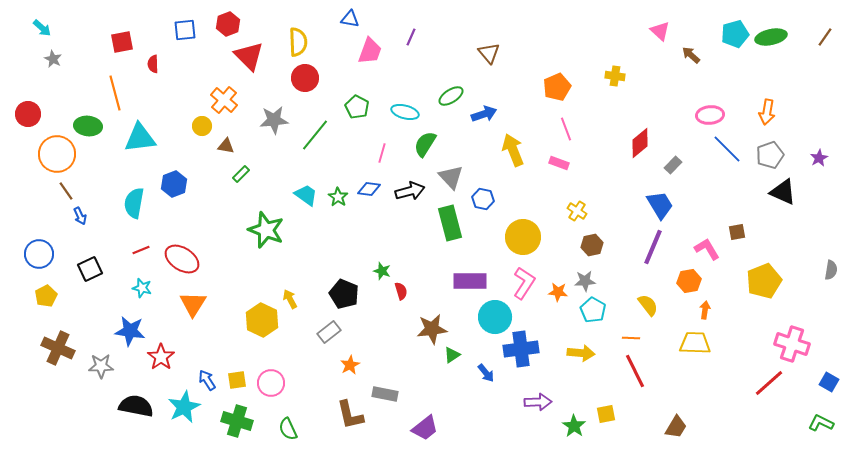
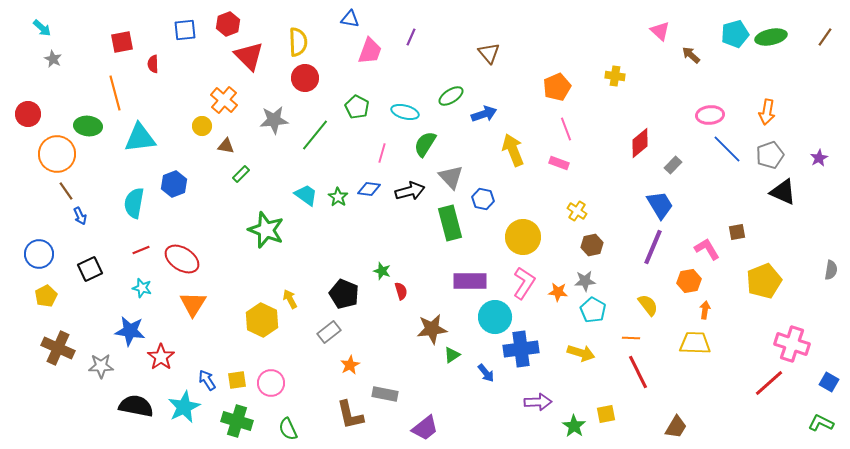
yellow arrow at (581, 353): rotated 12 degrees clockwise
red line at (635, 371): moved 3 px right, 1 px down
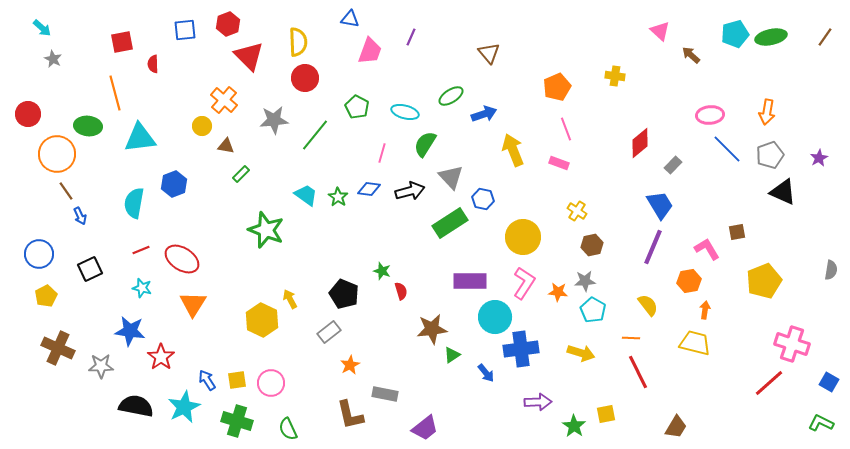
green rectangle at (450, 223): rotated 72 degrees clockwise
yellow trapezoid at (695, 343): rotated 12 degrees clockwise
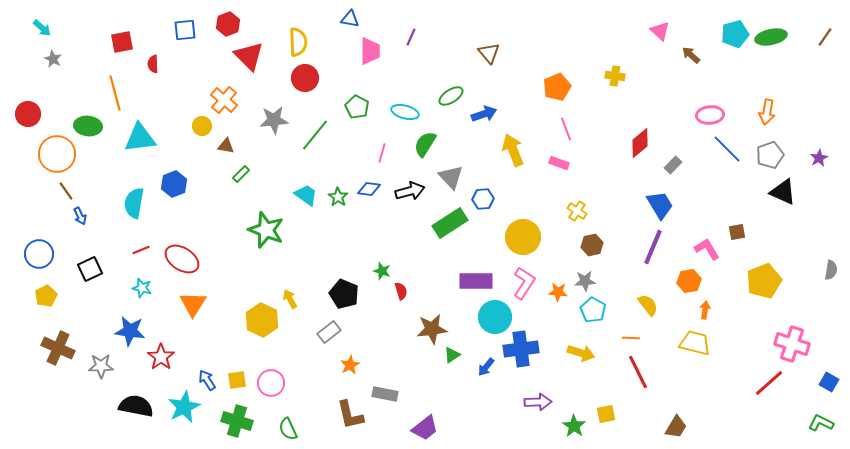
pink trapezoid at (370, 51): rotated 20 degrees counterclockwise
blue hexagon at (483, 199): rotated 15 degrees counterclockwise
purple rectangle at (470, 281): moved 6 px right
blue arrow at (486, 373): moved 6 px up; rotated 78 degrees clockwise
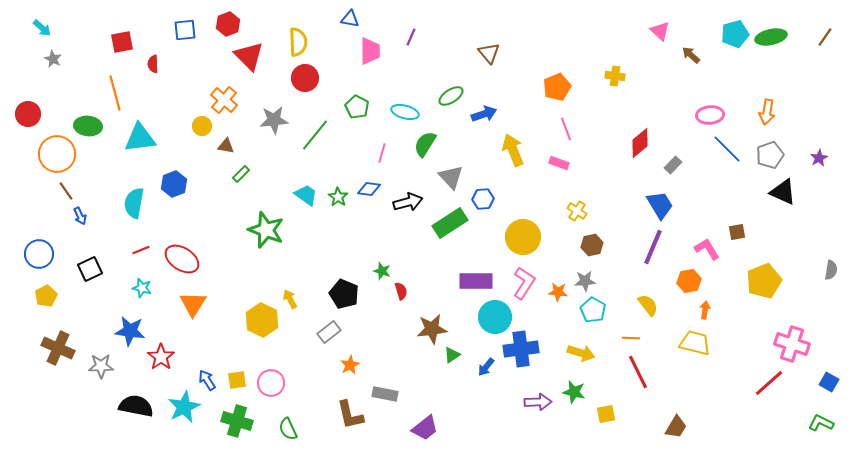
black arrow at (410, 191): moved 2 px left, 11 px down
green star at (574, 426): moved 34 px up; rotated 20 degrees counterclockwise
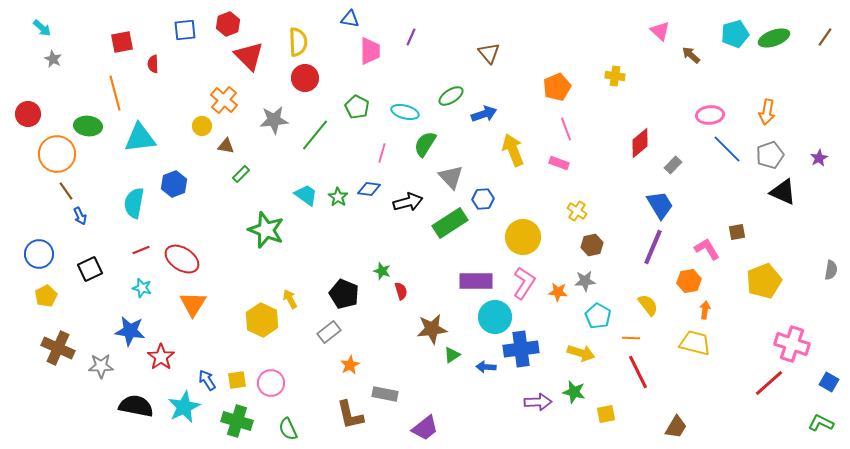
green ellipse at (771, 37): moved 3 px right, 1 px down; rotated 8 degrees counterclockwise
cyan pentagon at (593, 310): moved 5 px right, 6 px down
blue arrow at (486, 367): rotated 54 degrees clockwise
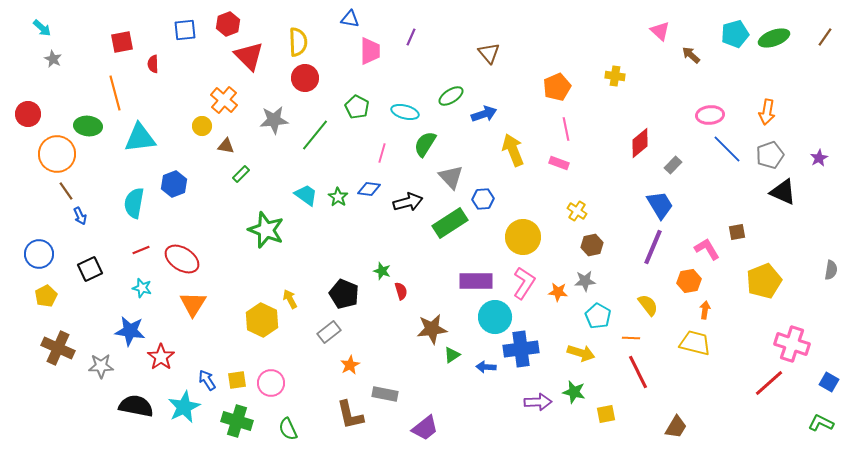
pink line at (566, 129): rotated 10 degrees clockwise
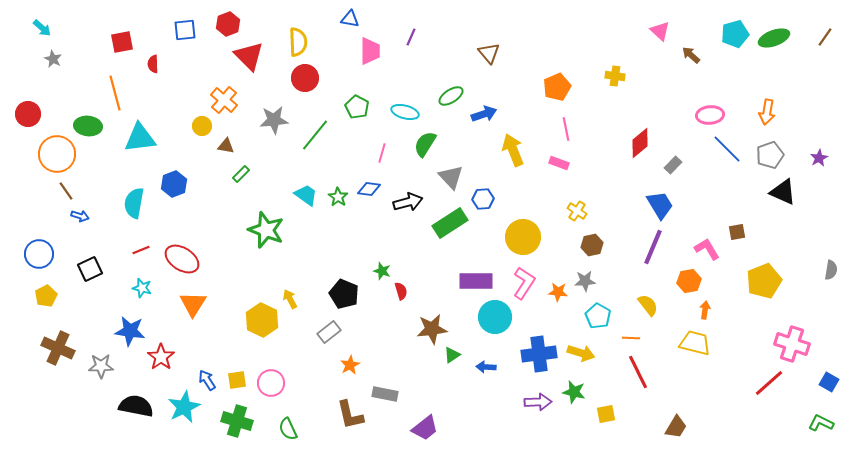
blue arrow at (80, 216): rotated 48 degrees counterclockwise
blue cross at (521, 349): moved 18 px right, 5 px down
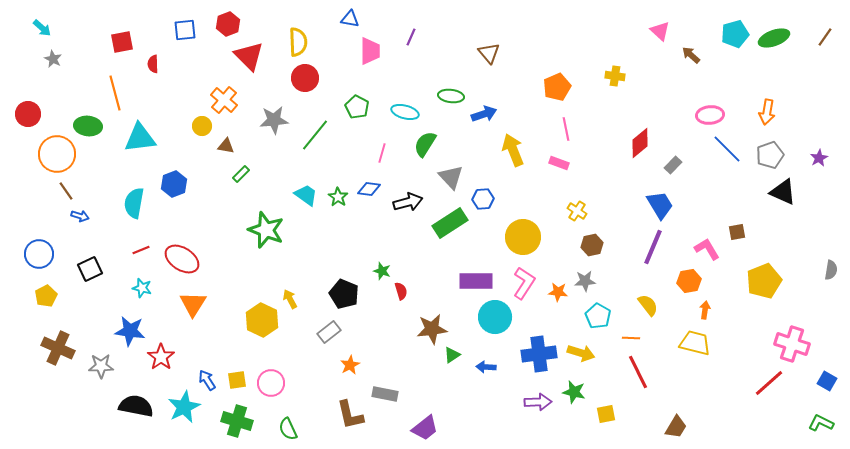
green ellipse at (451, 96): rotated 40 degrees clockwise
blue square at (829, 382): moved 2 px left, 1 px up
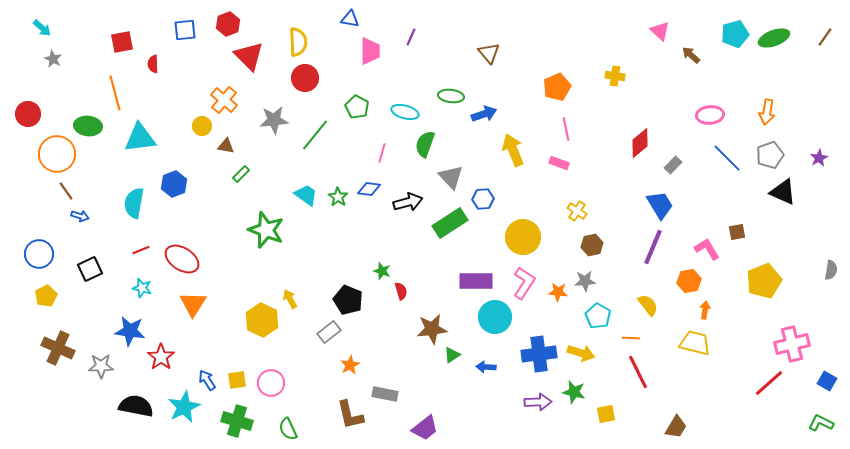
green semicircle at (425, 144): rotated 12 degrees counterclockwise
blue line at (727, 149): moved 9 px down
black pentagon at (344, 294): moved 4 px right, 6 px down
pink cross at (792, 344): rotated 32 degrees counterclockwise
